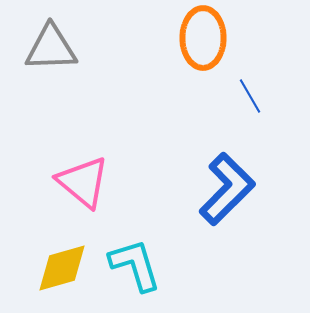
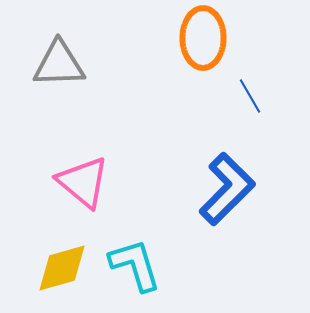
gray triangle: moved 8 px right, 16 px down
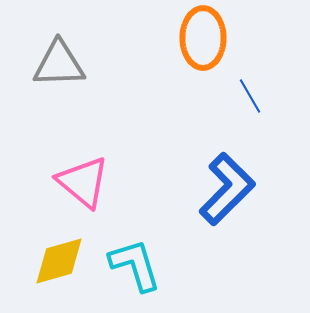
yellow diamond: moved 3 px left, 7 px up
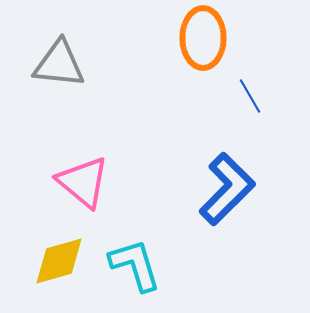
gray triangle: rotated 8 degrees clockwise
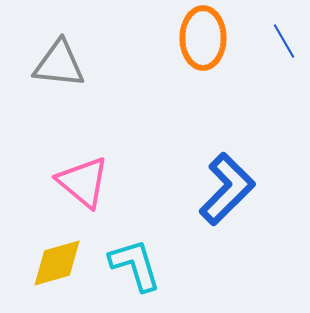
blue line: moved 34 px right, 55 px up
yellow diamond: moved 2 px left, 2 px down
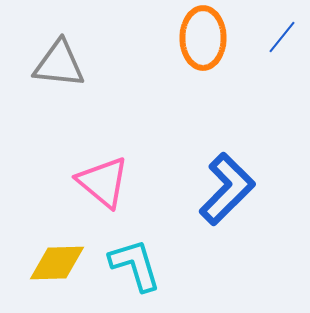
blue line: moved 2 px left, 4 px up; rotated 69 degrees clockwise
pink triangle: moved 20 px right
yellow diamond: rotated 14 degrees clockwise
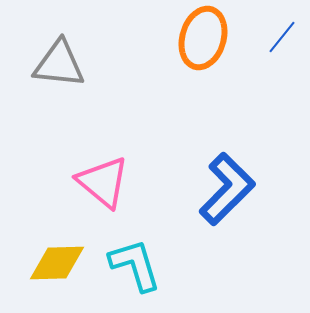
orange ellipse: rotated 16 degrees clockwise
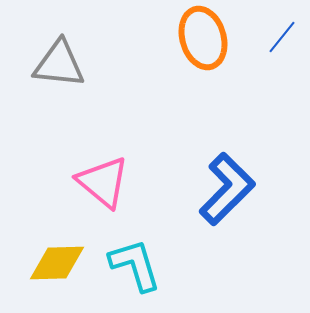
orange ellipse: rotated 32 degrees counterclockwise
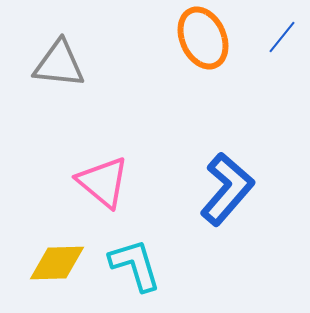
orange ellipse: rotated 8 degrees counterclockwise
blue L-shape: rotated 4 degrees counterclockwise
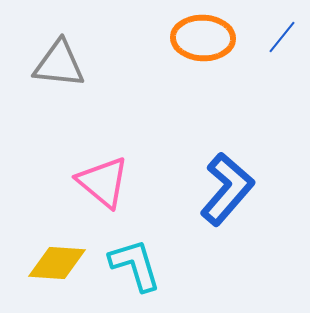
orange ellipse: rotated 64 degrees counterclockwise
yellow diamond: rotated 6 degrees clockwise
